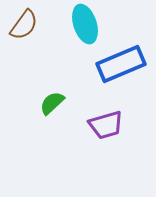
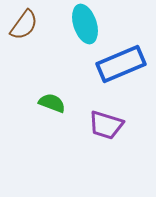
green semicircle: rotated 64 degrees clockwise
purple trapezoid: rotated 33 degrees clockwise
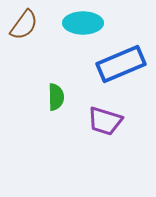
cyan ellipse: moved 2 px left, 1 px up; rotated 72 degrees counterclockwise
green semicircle: moved 4 px right, 6 px up; rotated 68 degrees clockwise
purple trapezoid: moved 1 px left, 4 px up
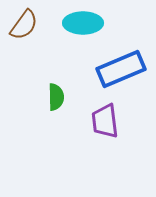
blue rectangle: moved 5 px down
purple trapezoid: rotated 66 degrees clockwise
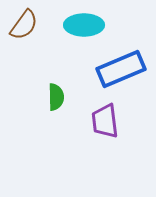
cyan ellipse: moved 1 px right, 2 px down
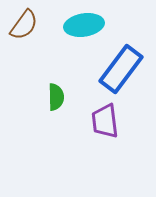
cyan ellipse: rotated 9 degrees counterclockwise
blue rectangle: rotated 30 degrees counterclockwise
